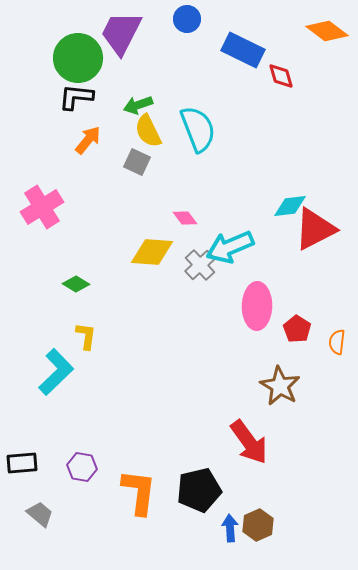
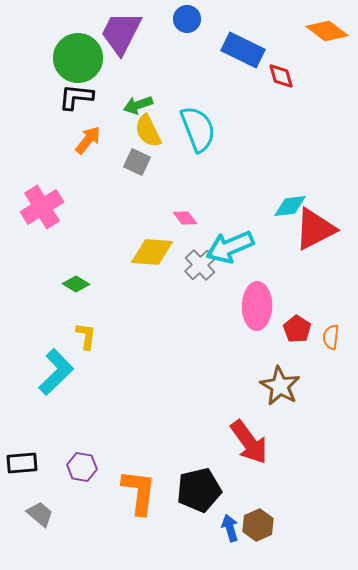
orange semicircle: moved 6 px left, 5 px up
blue arrow: rotated 12 degrees counterclockwise
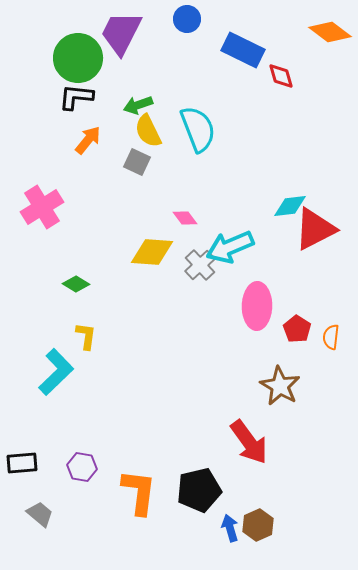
orange diamond: moved 3 px right, 1 px down
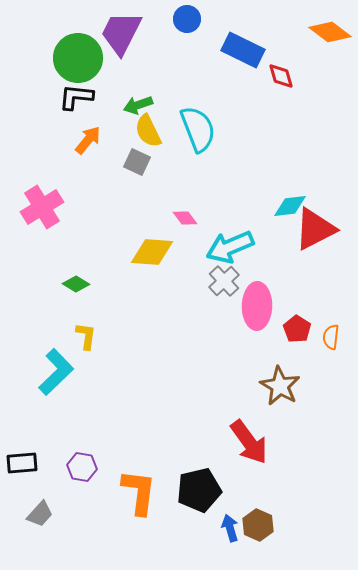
gray cross: moved 24 px right, 16 px down
gray trapezoid: rotated 92 degrees clockwise
brown hexagon: rotated 12 degrees counterclockwise
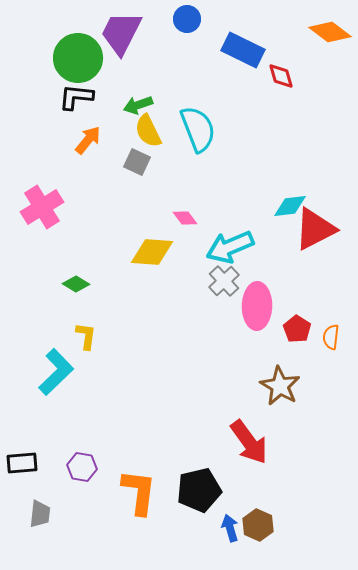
gray trapezoid: rotated 36 degrees counterclockwise
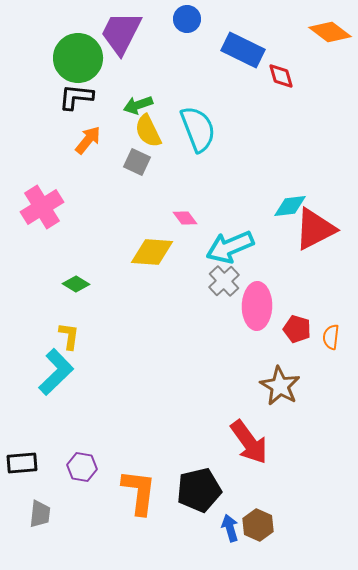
red pentagon: rotated 16 degrees counterclockwise
yellow L-shape: moved 17 px left
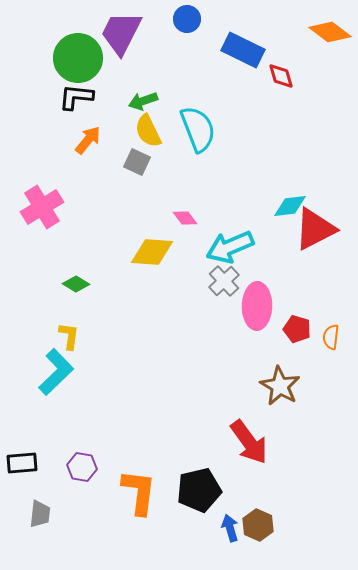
green arrow: moved 5 px right, 4 px up
